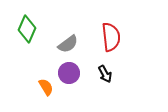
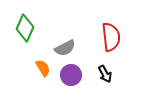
green diamond: moved 2 px left, 1 px up
gray semicircle: moved 3 px left, 4 px down; rotated 10 degrees clockwise
purple circle: moved 2 px right, 2 px down
orange semicircle: moved 3 px left, 19 px up
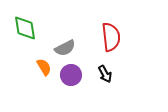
green diamond: rotated 32 degrees counterclockwise
orange semicircle: moved 1 px right, 1 px up
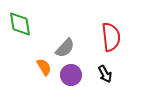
green diamond: moved 5 px left, 4 px up
gray semicircle: rotated 20 degrees counterclockwise
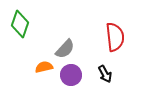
green diamond: rotated 28 degrees clockwise
red semicircle: moved 4 px right
gray semicircle: moved 1 px down
orange semicircle: rotated 72 degrees counterclockwise
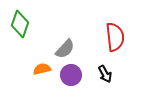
orange semicircle: moved 2 px left, 2 px down
